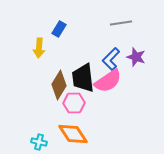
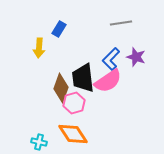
brown diamond: moved 2 px right, 3 px down; rotated 12 degrees counterclockwise
pink hexagon: rotated 15 degrees counterclockwise
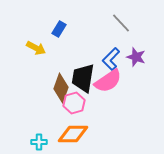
gray line: rotated 55 degrees clockwise
yellow arrow: moved 3 px left; rotated 66 degrees counterclockwise
black trapezoid: rotated 16 degrees clockwise
orange diamond: rotated 56 degrees counterclockwise
cyan cross: rotated 14 degrees counterclockwise
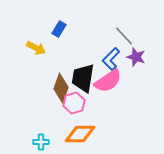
gray line: moved 3 px right, 13 px down
orange diamond: moved 7 px right
cyan cross: moved 2 px right
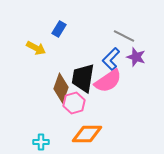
gray line: rotated 20 degrees counterclockwise
orange diamond: moved 7 px right
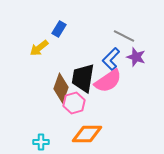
yellow arrow: moved 3 px right; rotated 114 degrees clockwise
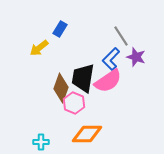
blue rectangle: moved 1 px right
gray line: moved 3 px left; rotated 30 degrees clockwise
pink hexagon: rotated 20 degrees counterclockwise
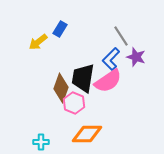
yellow arrow: moved 1 px left, 6 px up
